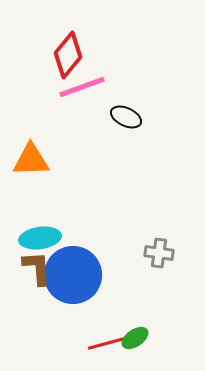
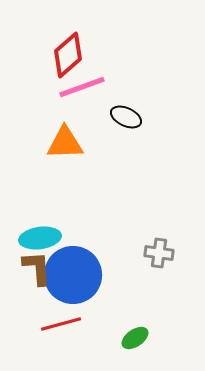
red diamond: rotated 9 degrees clockwise
orange triangle: moved 34 px right, 17 px up
red line: moved 47 px left, 19 px up
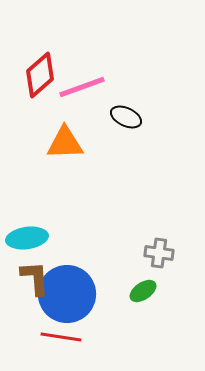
red diamond: moved 28 px left, 20 px down
cyan ellipse: moved 13 px left
brown L-shape: moved 2 px left, 10 px down
blue circle: moved 6 px left, 19 px down
red line: moved 13 px down; rotated 24 degrees clockwise
green ellipse: moved 8 px right, 47 px up
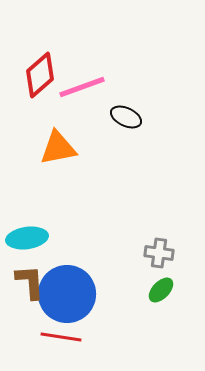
orange triangle: moved 7 px left, 5 px down; rotated 9 degrees counterclockwise
brown L-shape: moved 5 px left, 4 px down
green ellipse: moved 18 px right, 1 px up; rotated 12 degrees counterclockwise
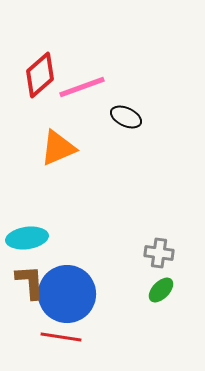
orange triangle: rotated 12 degrees counterclockwise
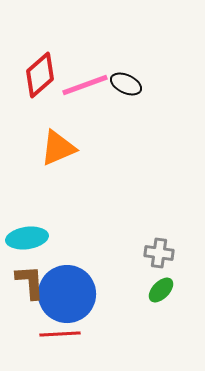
pink line: moved 3 px right, 2 px up
black ellipse: moved 33 px up
red line: moved 1 px left, 3 px up; rotated 12 degrees counterclockwise
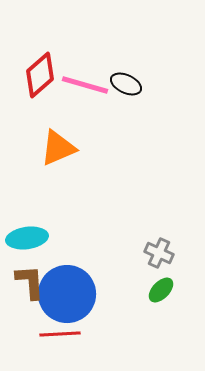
pink line: rotated 36 degrees clockwise
gray cross: rotated 16 degrees clockwise
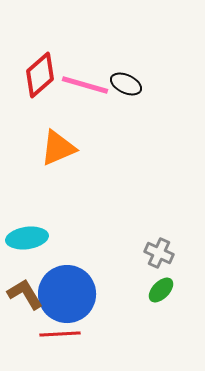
brown L-shape: moved 5 px left, 12 px down; rotated 27 degrees counterclockwise
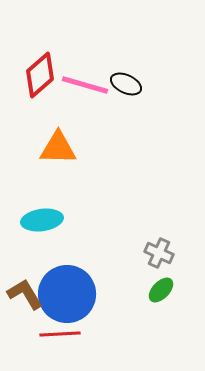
orange triangle: rotated 24 degrees clockwise
cyan ellipse: moved 15 px right, 18 px up
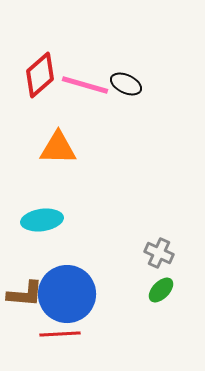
brown L-shape: rotated 126 degrees clockwise
